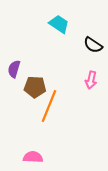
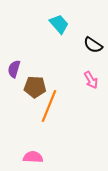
cyan trapezoid: rotated 15 degrees clockwise
pink arrow: rotated 42 degrees counterclockwise
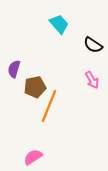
pink arrow: moved 1 px right
brown pentagon: rotated 15 degrees counterclockwise
pink semicircle: rotated 36 degrees counterclockwise
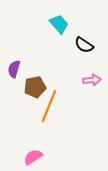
black semicircle: moved 9 px left
pink arrow: rotated 66 degrees counterclockwise
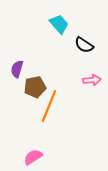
purple semicircle: moved 3 px right
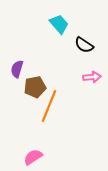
pink arrow: moved 3 px up
